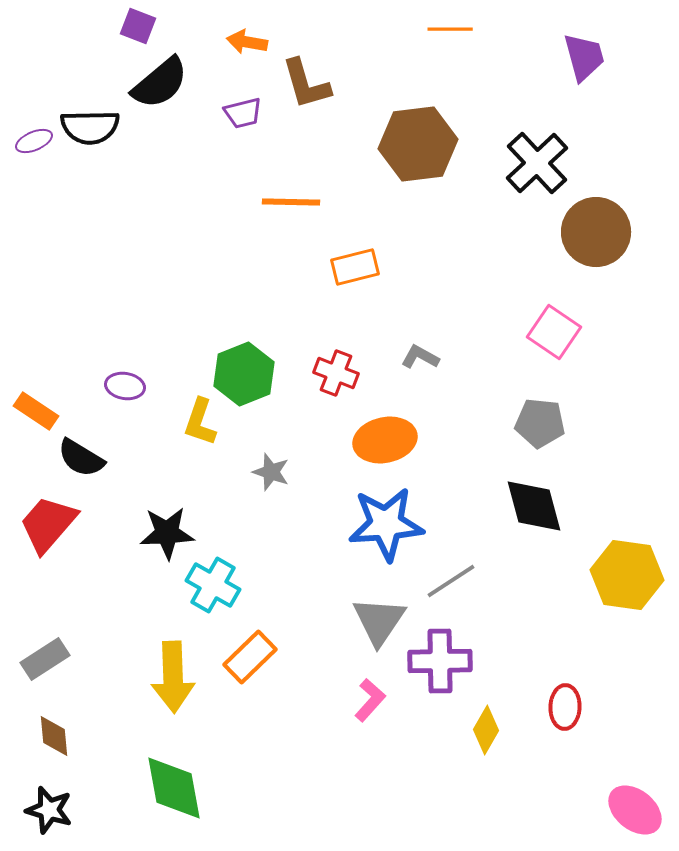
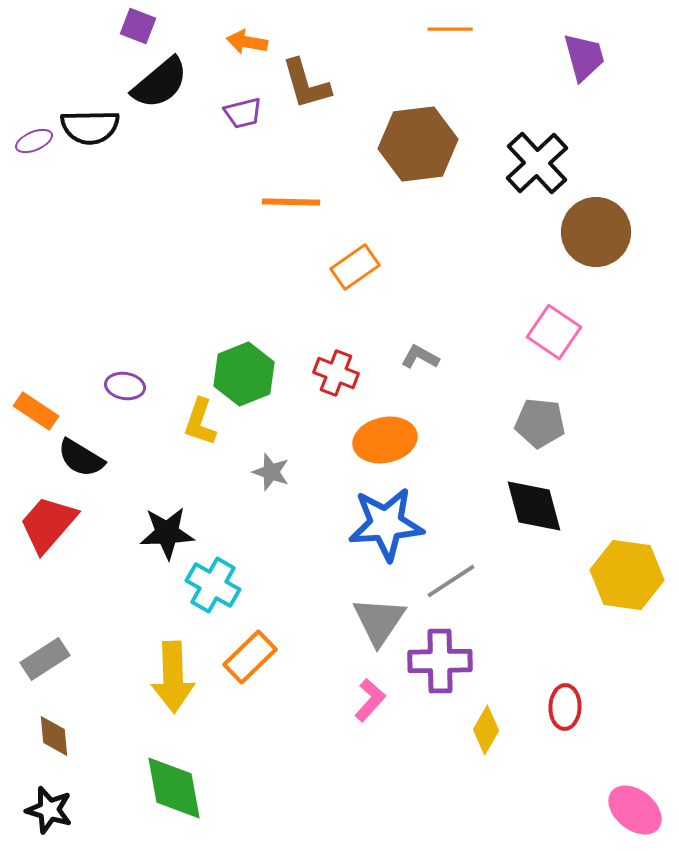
orange rectangle at (355, 267): rotated 21 degrees counterclockwise
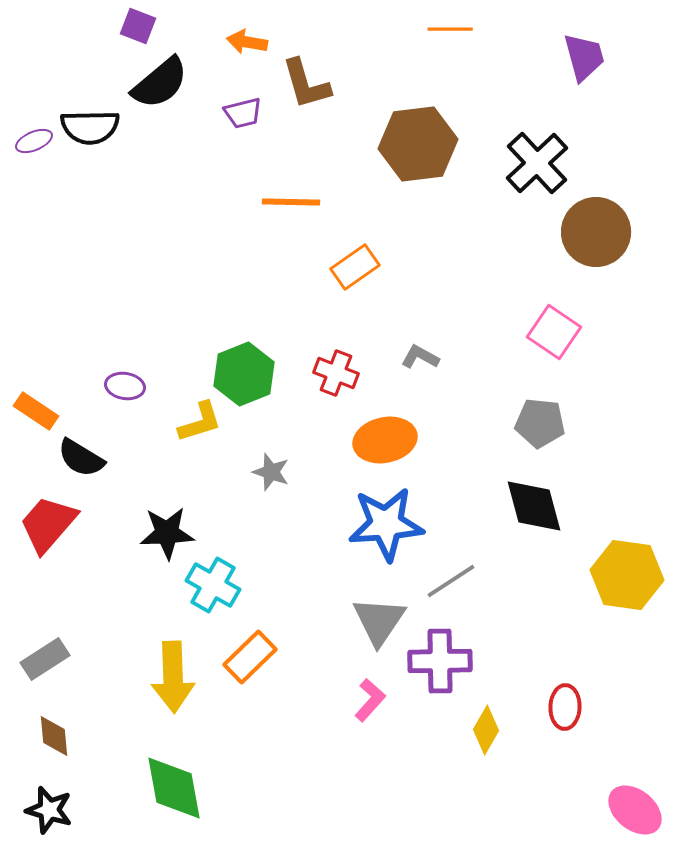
yellow L-shape at (200, 422): rotated 126 degrees counterclockwise
